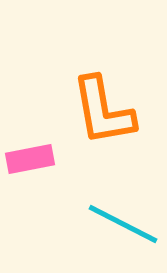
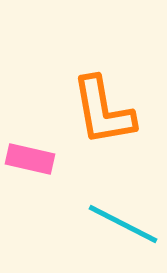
pink rectangle: rotated 24 degrees clockwise
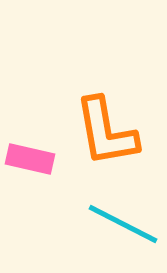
orange L-shape: moved 3 px right, 21 px down
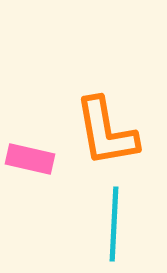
cyan line: moved 9 px left; rotated 66 degrees clockwise
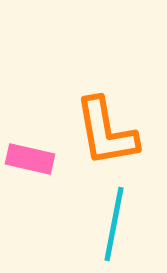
cyan line: rotated 8 degrees clockwise
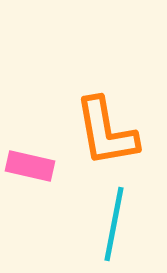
pink rectangle: moved 7 px down
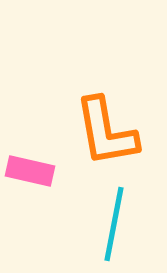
pink rectangle: moved 5 px down
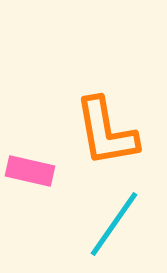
cyan line: rotated 24 degrees clockwise
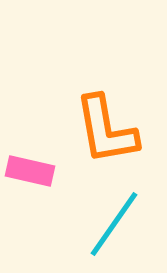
orange L-shape: moved 2 px up
